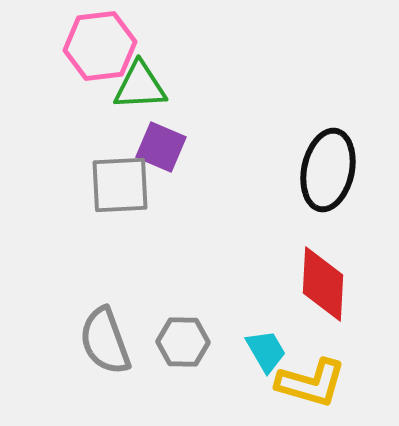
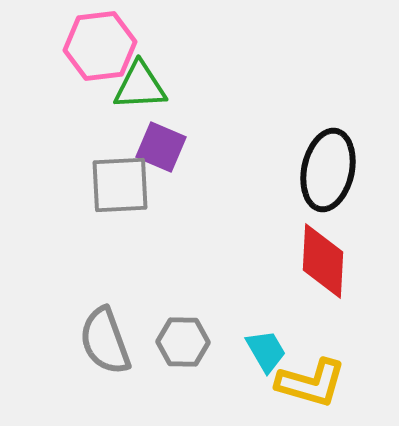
red diamond: moved 23 px up
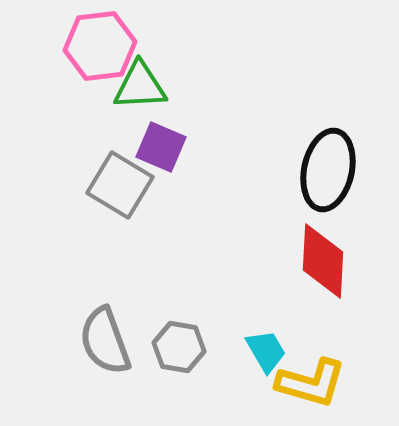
gray square: rotated 34 degrees clockwise
gray hexagon: moved 4 px left, 5 px down; rotated 9 degrees clockwise
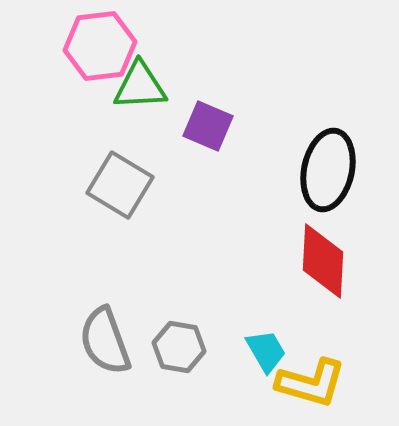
purple square: moved 47 px right, 21 px up
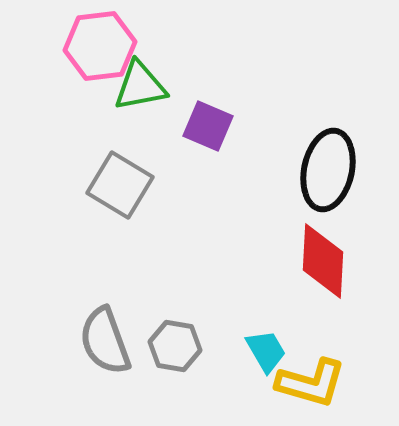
green triangle: rotated 8 degrees counterclockwise
gray hexagon: moved 4 px left, 1 px up
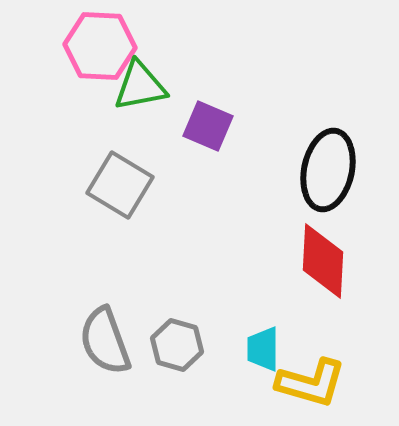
pink hexagon: rotated 10 degrees clockwise
gray hexagon: moved 2 px right, 1 px up; rotated 6 degrees clockwise
cyan trapezoid: moved 3 px left, 2 px up; rotated 150 degrees counterclockwise
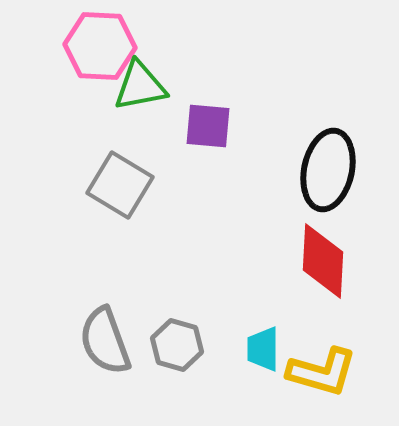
purple square: rotated 18 degrees counterclockwise
yellow L-shape: moved 11 px right, 11 px up
